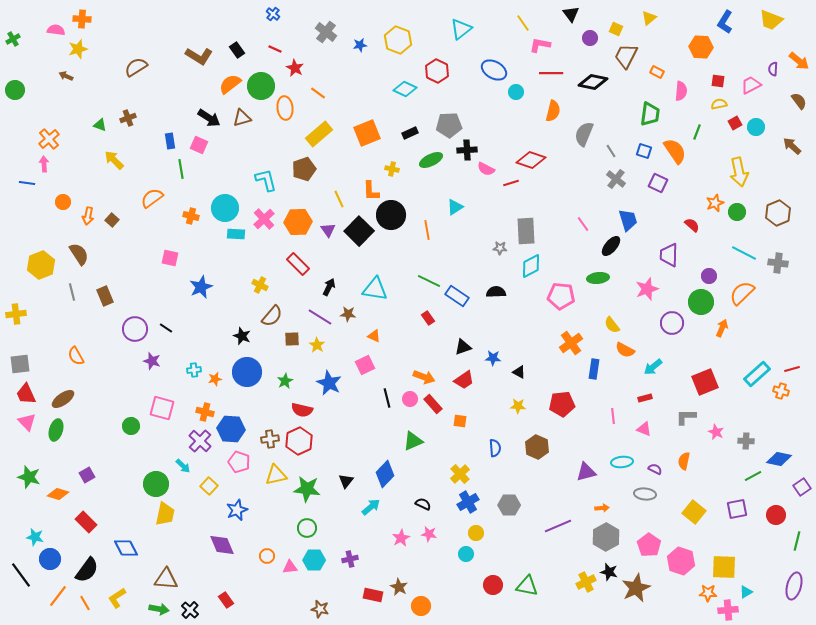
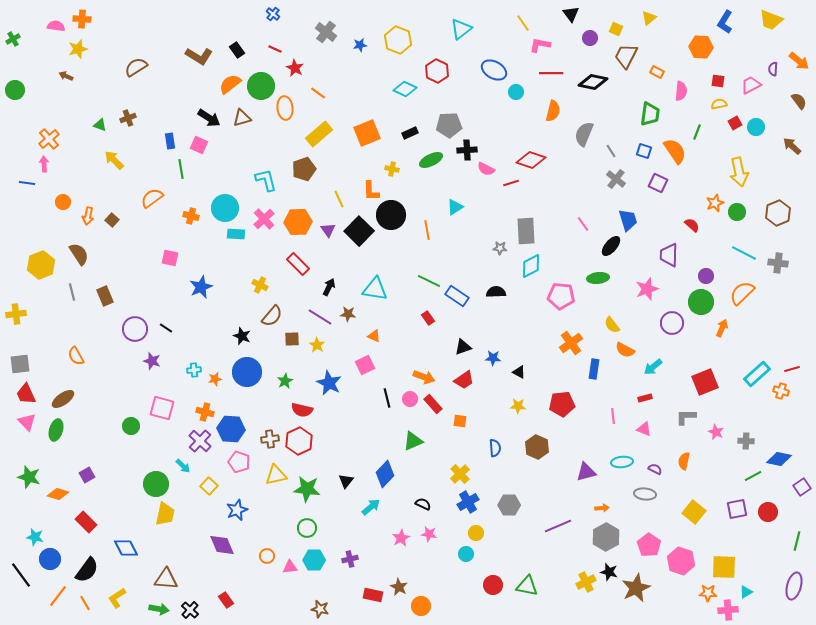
pink semicircle at (56, 30): moved 4 px up
purple circle at (709, 276): moved 3 px left
red circle at (776, 515): moved 8 px left, 3 px up
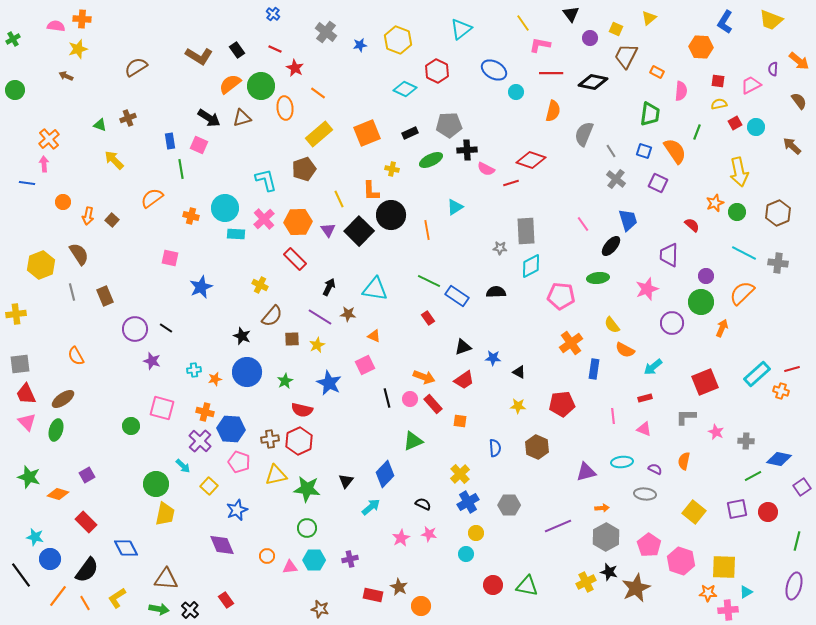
red rectangle at (298, 264): moved 3 px left, 5 px up
yellow star at (317, 345): rotated 14 degrees clockwise
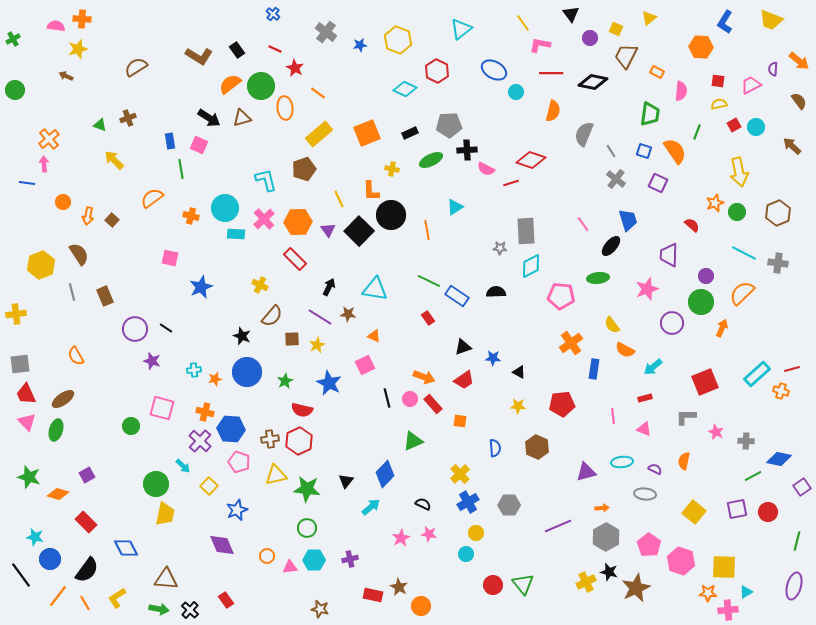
red square at (735, 123): moved 1 px left, 2 px down
green triangle at (527, 586): moved 4 px left, 2 px up; rotated 40 degrees clockwise
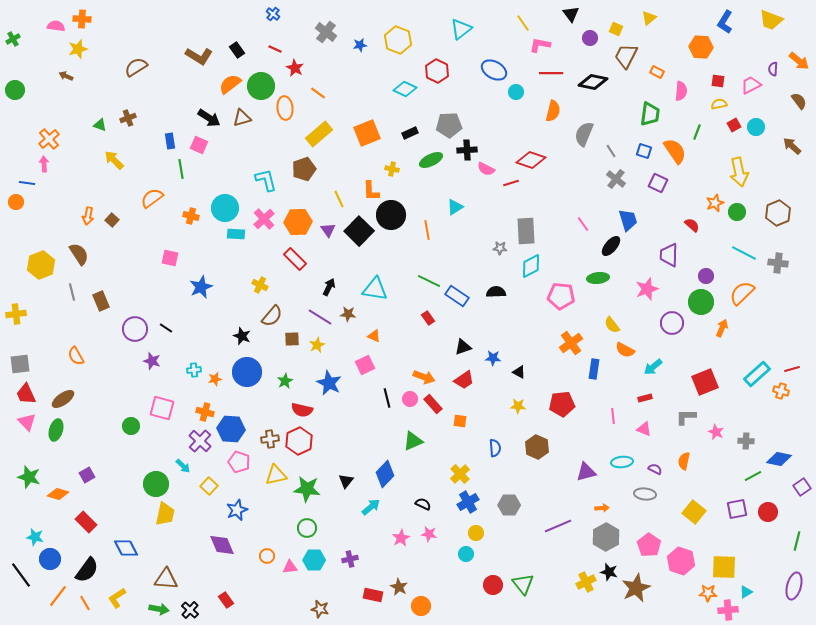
orange circle at (63, 202): moved 47 px left
brown rectangle at (105, 296): moved 4 px left, 5 px down
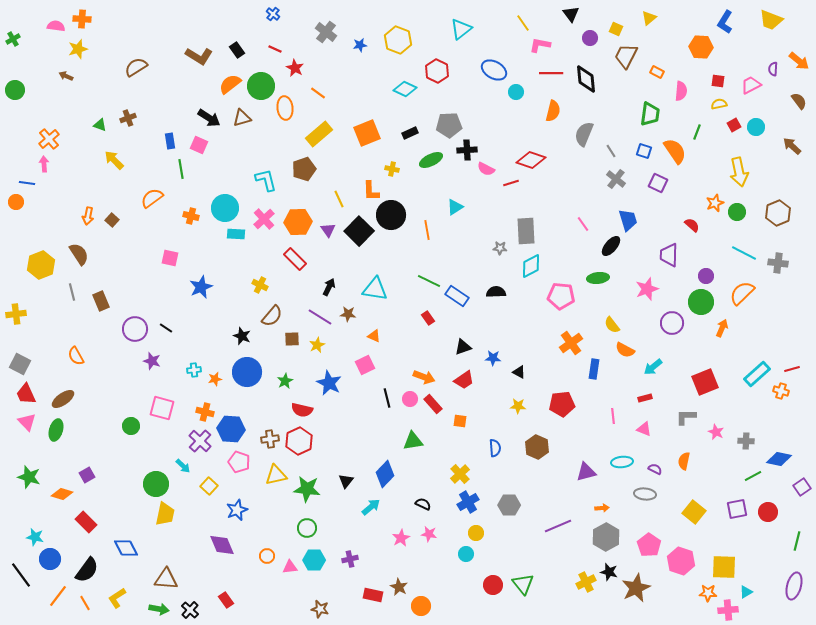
black diamond at (593, 82): moved 7 px left, 3 px up; rotated 72 degrees clockwise
gray square at (20, 364): rotated 35 degrees clockwise
green triangle at (413, 441): rotated 15 degrees clockwise
orange diamond at (58, 494): moved 4 px right
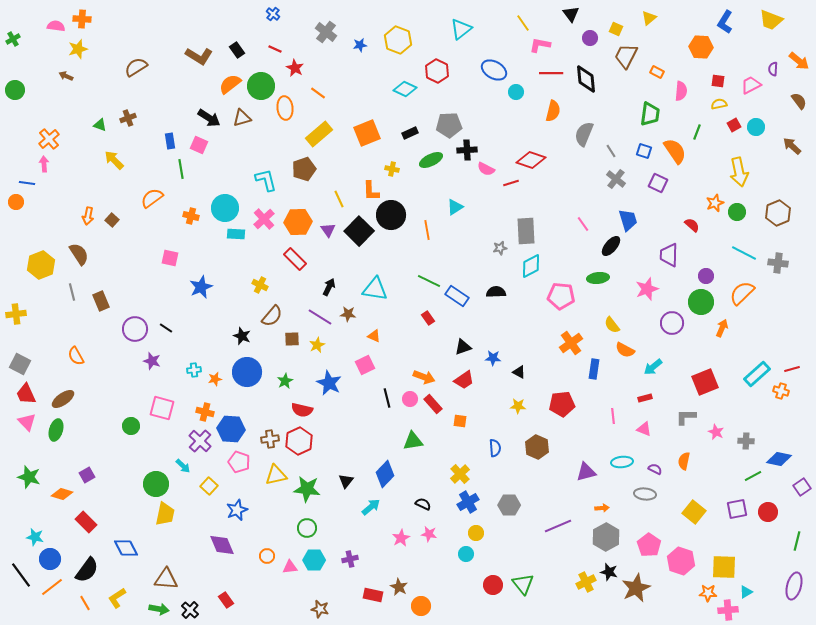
gray star at (500, 248): rotated 16 degrees counterclockwise
orange line at (58, 596): moved 6 px left, 9 px up; rotated 15 degrees clockwise
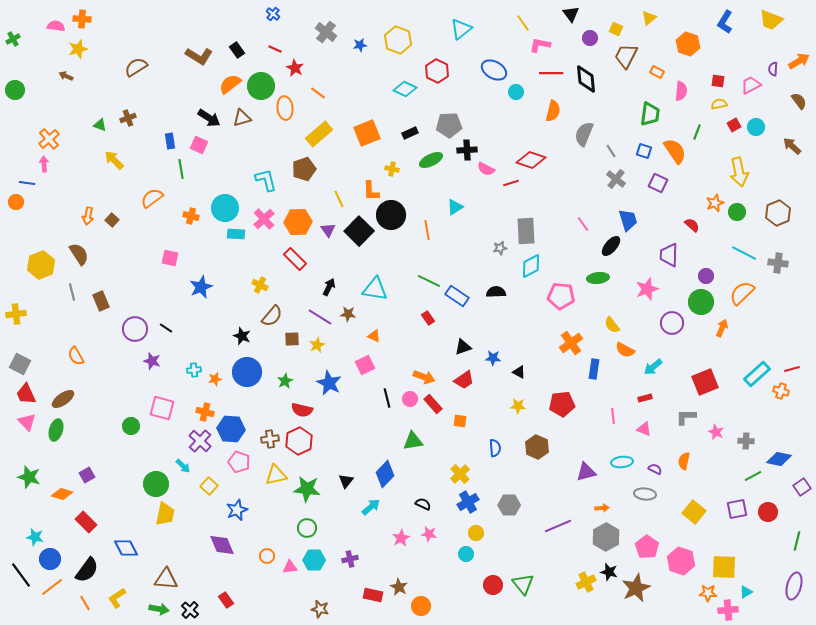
orange hexagon at (701, 47): moved 13 px left, 3 px up; rotated 15 degrees clockwise
orange arrow at (799, 61): rotated 70 degrees counterclockwise
pink pentagon at (649, 545): moved 2 px left, 2 px down
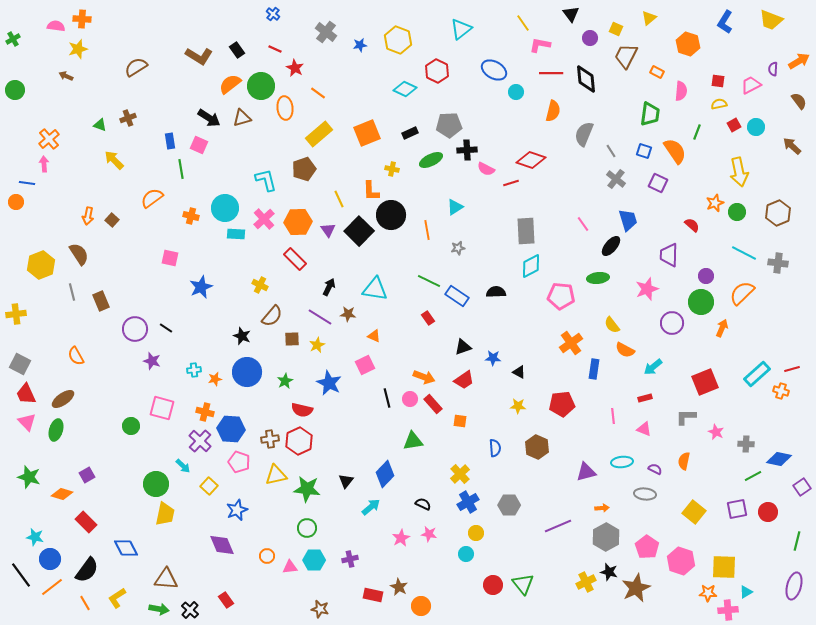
gray star at (500, 248): moved 42 px left
gray cross at (746, 441): moved 3 px down
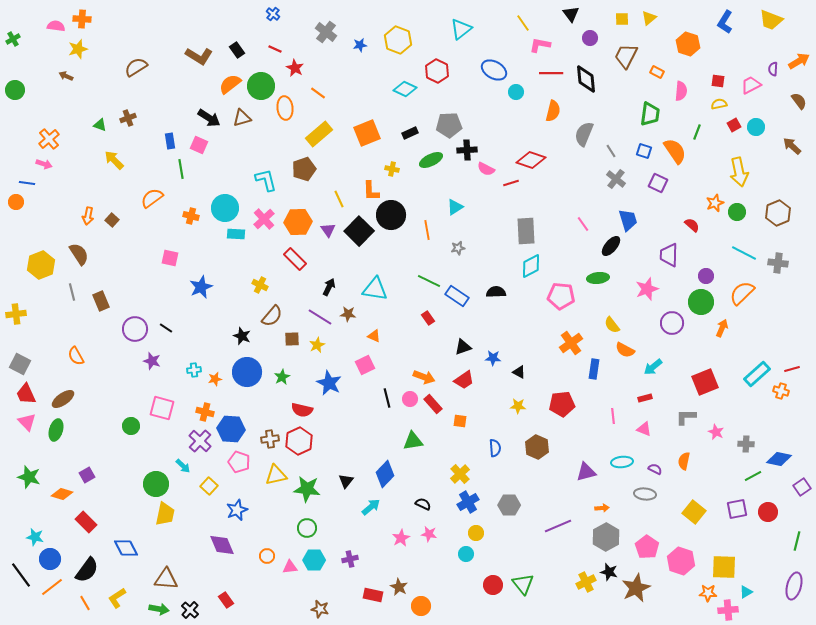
yellow square at (616, 29): moved 6 px right, 10 px up; rotated 24 degrees counterclockwise
pink arrow at (44, 164): rotated 112 degrees clockwise
green star at (285, 381): moved 3 px left, 4 px up
